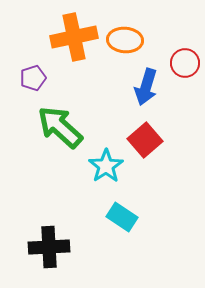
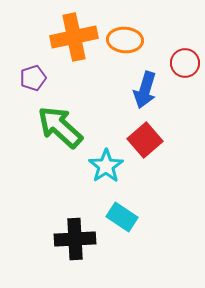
blue arrow: moved 1 px left, 3 px down
black cross: moved 26 px right, 8 px up
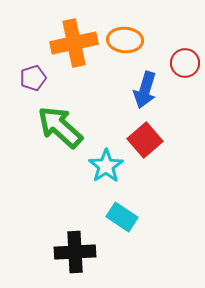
orange cross: moved 6 px down
black cross: moved 13 px down
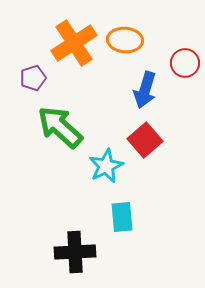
orange cross: rotated 21 degrees counterclockwise
cyan star: rotated 8 degrees clockwise
cyan rectangle: rotated 52 degrees clockwise
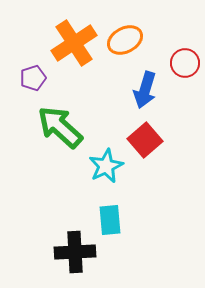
orange ellipse: rotated 32 degrees counterclockwise
cyan rectangle: moved 12 px left, 3 px down
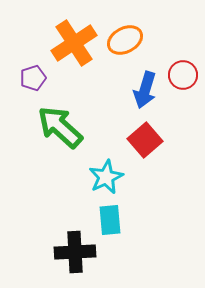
red circle: moved 2 px left, 12 px down
cyan star: moved 11 px down
